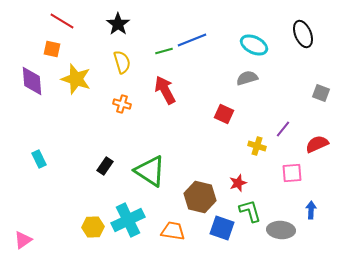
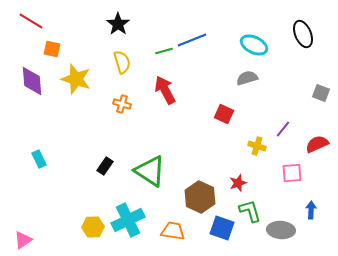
red line: moved 31 px left
brown hexagon: rotated 12 degrees clockwise
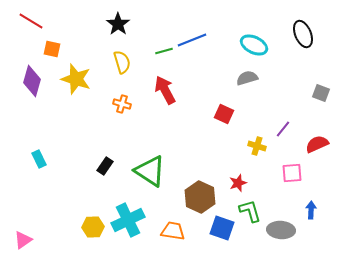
purple diamond: rotated 20 degrees clockwise
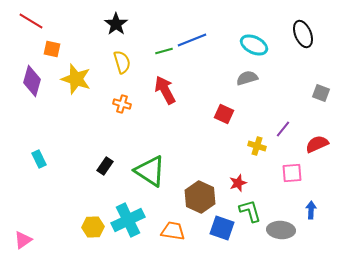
black star: moved 2 px left
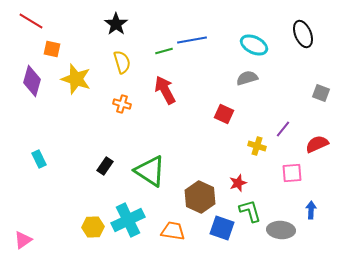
blue line: rotated 12 degrees clockwise
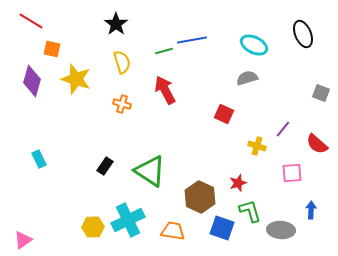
red semicircle: rotated 115 degrees counterclockwise
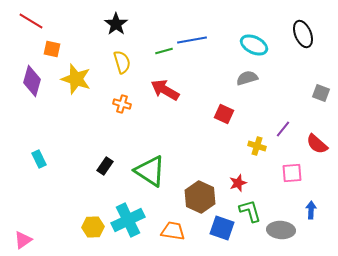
red arrow: rotated 32 degrees counterclockwise
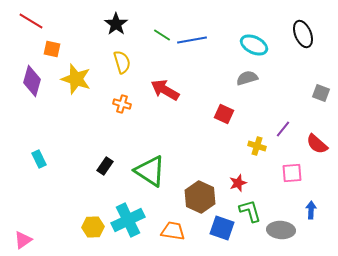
green line: moved 2 px left, 16 px up; rotated 48 degrees clockwise
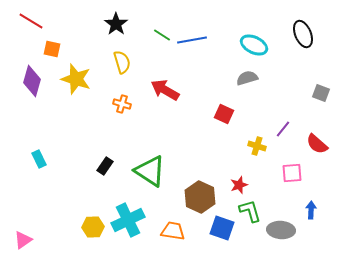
red star: moved 1 px right, 2 px down
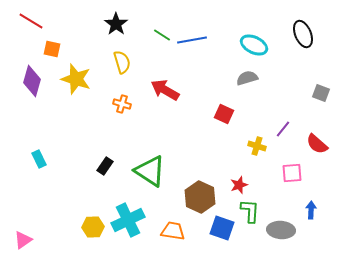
green L-shape: rotated 20 degrees clockwise
